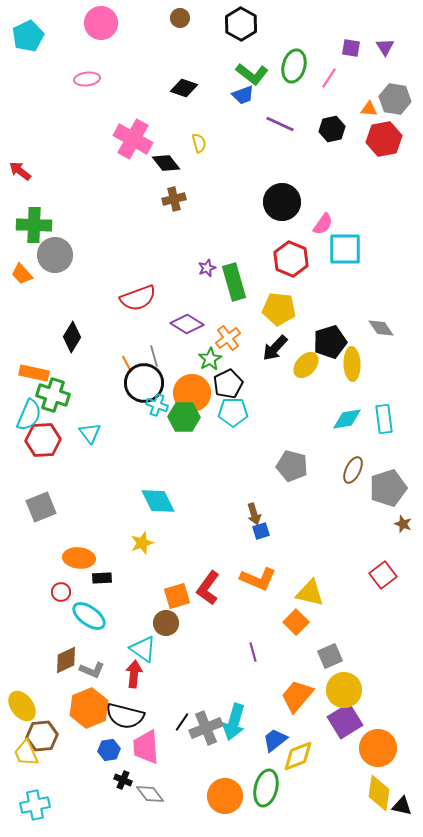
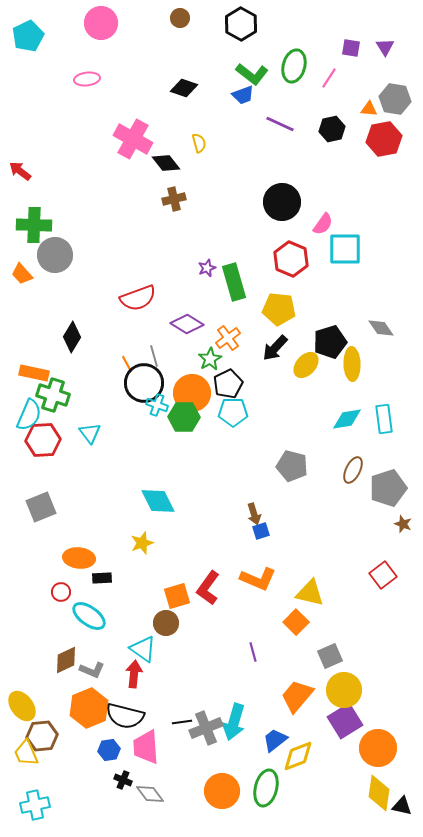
black line at (182, 722): rotated 48 degrees clockwise
orange circle at (225, 796): moved 3 px left, 5 px up
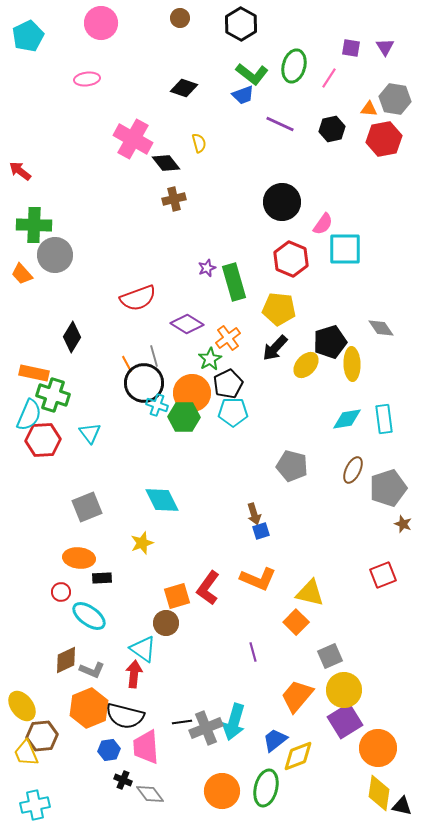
cyan diamond at (158, 501): moved 4 px right, 1 px up
gray square at (41, 507): moved 46 px right
red square at (383, 575): rotated 16 degrees clockwise
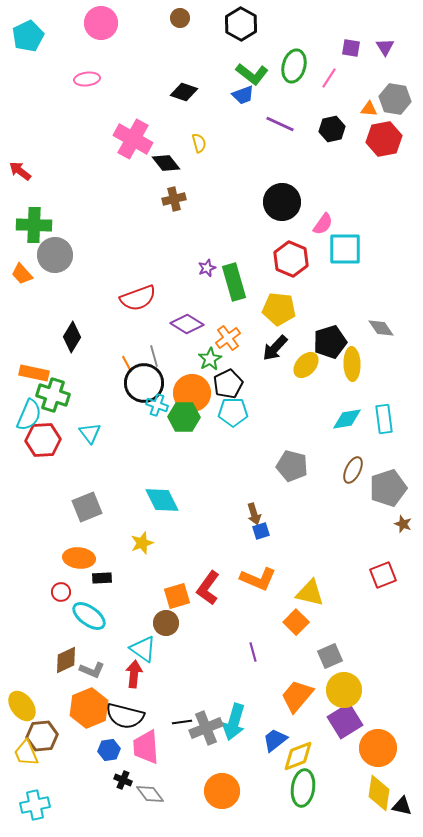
black diamond at (184, 88): moved 4 px down
green ellipse at (266, 788): moved 37 px right; rotated 6 degrees counterclockwise
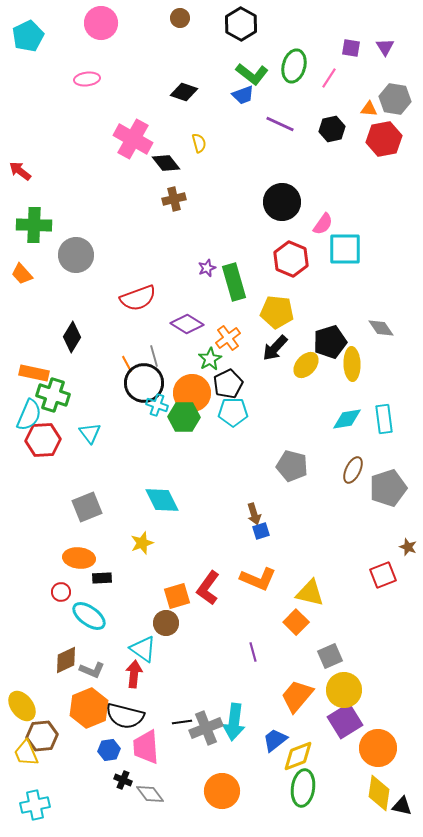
gray circle at (55, 255): moved 21 px right
yellow pentagon at (279, 309): moved 2 px left, 3 px down
brown star at (403, 524): moved 5 px right, 23 px down
cyan arrow at (234, 722): rotated 9 degrees counterclockwise
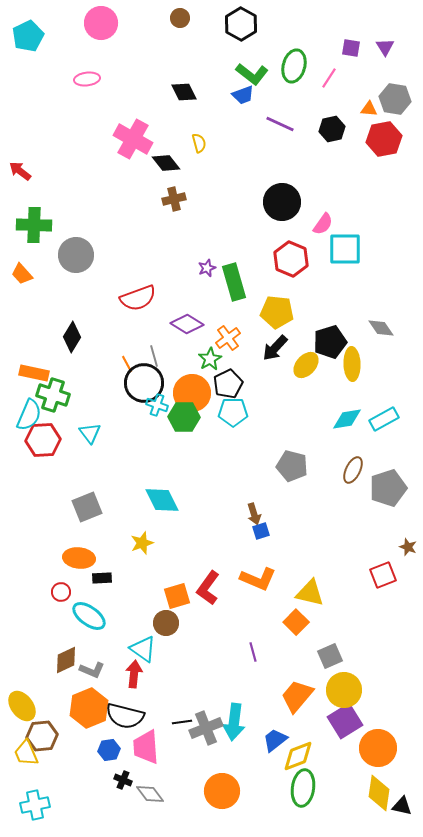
black diamond at (184, 92): rotated 44 degrees clockwise
cyan rectangle at (384, 419): rotated 68 degrees clockwise
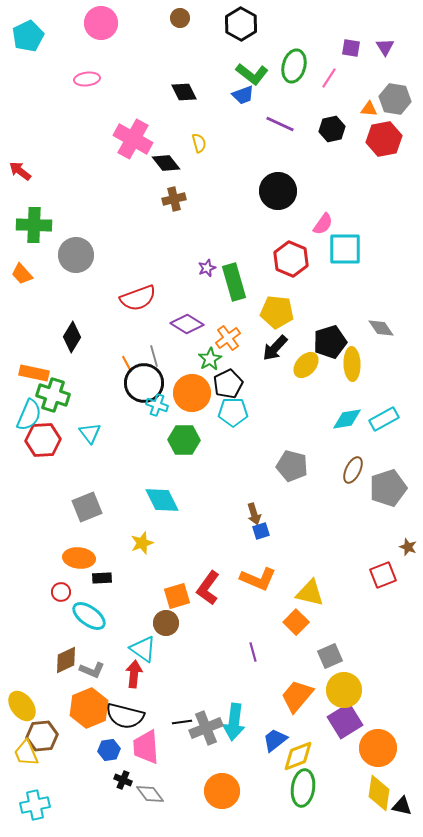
black circle at (282, 202): moved 4 px left, 11 px up
green hexagon at (184, 417): moved 23 px down
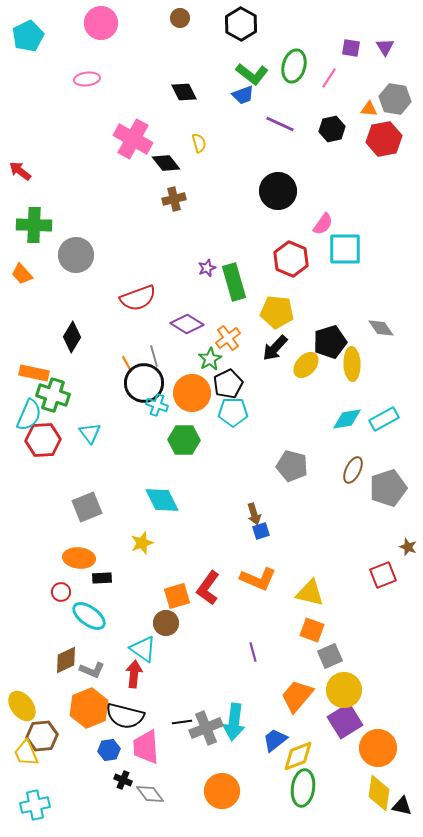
orange square at (296, 622): moved 16 px right, 8 px down; rotated 25 degrees counterclockwise
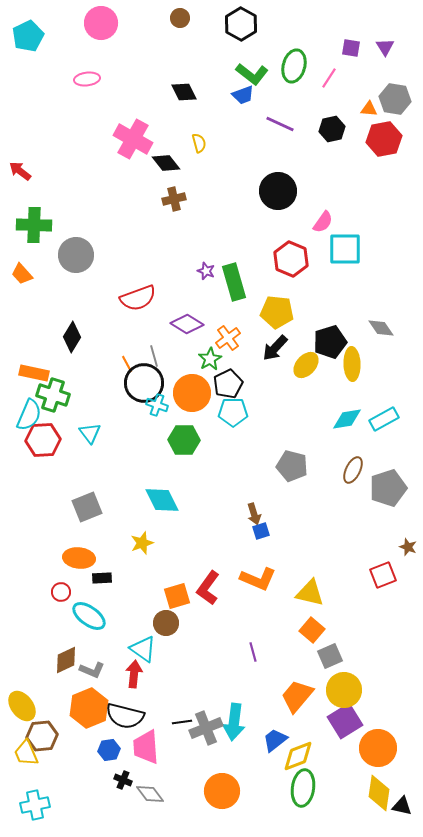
pink semicircle at (323, 224): moved 2 px up
purple star at (207, 268): moved 1 px left, 3 px down; rotated 30 degrees counterclockwise
orange square at (312, 630): rotated 20 degrees clockwise
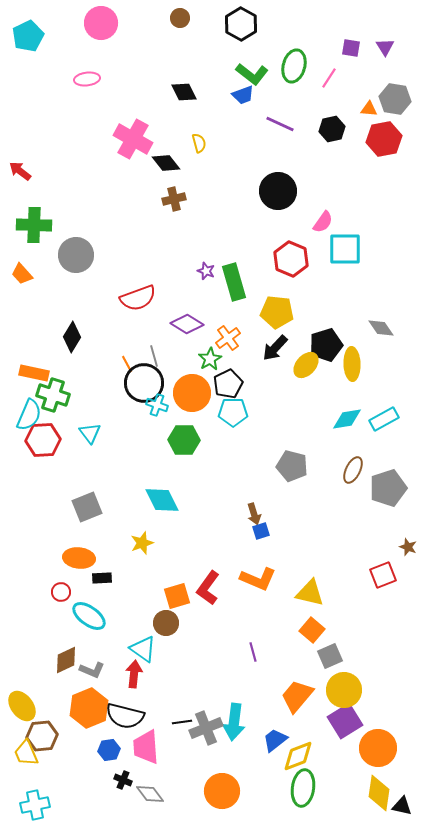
black pentagon at (330, 342): moved 4 px left, 3 px down
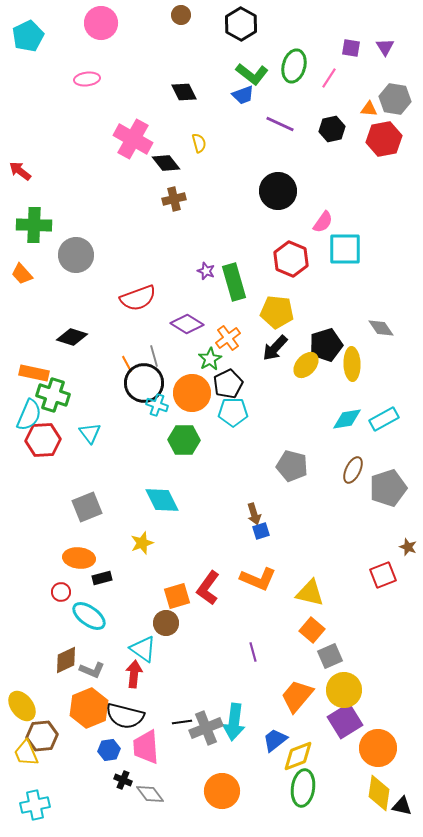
brown circle at (180, 18): moved 1 px right, 3 px up
black diamond at (72, 337): rotated 76 degrees clockwise
black rectangle at (102, 578): rotated 12 degrees counterclockwise
